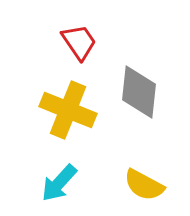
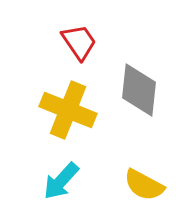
gray diamond: moved 2 px up
cyan arrow: moved 2 px right, 2 px up
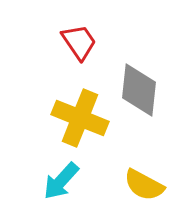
yellow cross: moved 12 px right, 8 px down
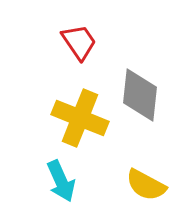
gray diamond: moved 1 px right, 5 px down
cyan arrow: rotated 66 degrees counterclockwise
yellow semicircle: moved 2 px right
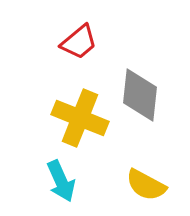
red trapezoid: rotated 84 degrees clockwise
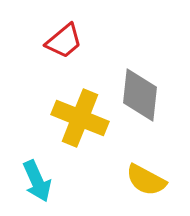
red trapezoid: moved 15 px left, 1 px up
cyan arrow: moved 24 px left
yellow semicircle: moved 5 px up
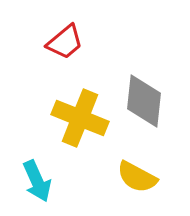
red trapezoid: moved 1 px right, 1 px down
gray diamond: moved 4 px right, 6 px down
yellow semicircle: moved 9 px left, 3 px up
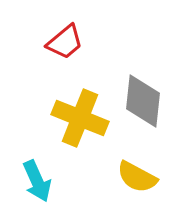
gray diamond: moved 1 px left
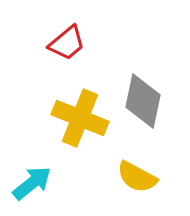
red trapezoid: moved 2 px right, 1 px down
gray diamond: rotated 6 degrees clockwise
cyan arrow: moved 5 px left, 2 px down; rotated 105 degrees counterclockwise
